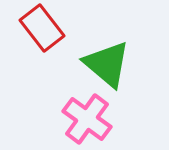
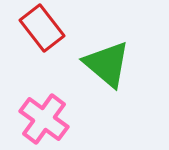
pink cross: moved 43 px left
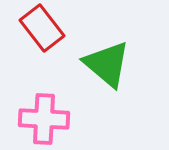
pink cross: rotated 33 degrees counterclockwise
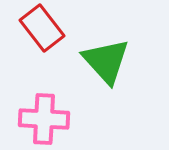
green triangle: moved 1 px left, 3 px up; rotated 8 degrees clockwise
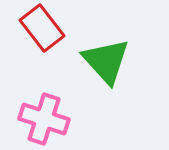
pink cross: rotated 15 degrees clockwise
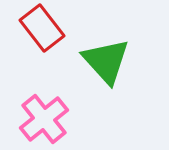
pink cross: rotated 33 degrees clockwise
